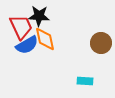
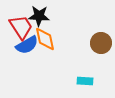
red trapezoid: rotated 8 degrees counterclockwise
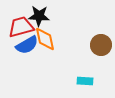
red trapezoid: rotated 72 degrees counterclockwise
brown circle: moved 2 px down
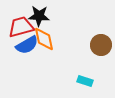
orange diamond: moved 1 px left
cyan rectangle: rotated 14 degrees clockwise
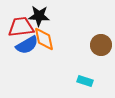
red trapezoid: rotated 8 degrees clockwise
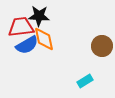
brown circle: moved 1 px right, 1 px down
cyan rectangle: rotated 49 degrees counterclockwise
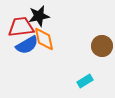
black star: rotated 15 degrees counterclockwise
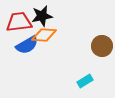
black star: moved 3 px right
red trapezoid: moved 2 px left, 5 px up
orange diamond: moved 4 px up; rotated 75 degrees counterclockwise
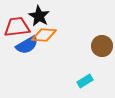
black star: moved 3 px left; rotated 30 degrees counterclockwise
red trapezoid: moved 2 px left, 5 px down
